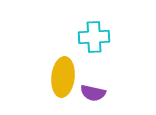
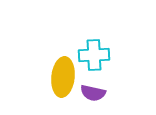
cyan cross: moved 18 px down
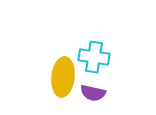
cyan cross: moved 2 px down; rotated 12 degrees clockwise
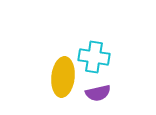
purple semicircle: moved 5 px right; rotated 25 degrees counterclockwise
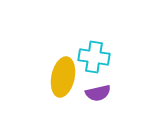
yellow ellipse: rotated 6 degrees clockwise
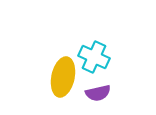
cyan cross: rotated 16 degrees clockwise
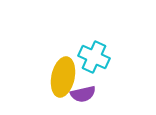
purple semicircle: moved 15 px left, 1 px down
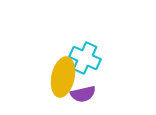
cyan cross: moved 9 px left, 1 px down
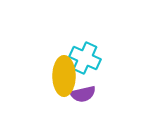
yellow ellipse: moved 1 px right, 1 px up; rotated 12 degrees counterclockwise
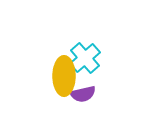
cyan cross: rotated 24 degrees clockwise
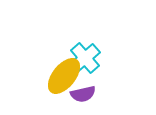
yellow ellipse: rotated 39 degrees clockwise
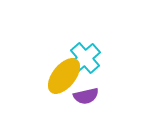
purple semicircle: moved 3 px right, 2 px down
